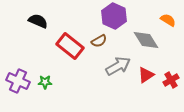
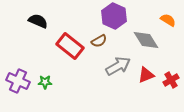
red triangle: rotated 12 degrees clockwise
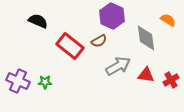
purple hexagon: moved 2 px left
gray diamond: moved 2 px up; rotated 24 degrees clockwise
red triangle: rotated 30 degrees clockwise
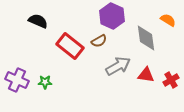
purple cross: moved 1 px left, 1 px up
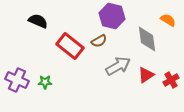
purple hexagon: rotated 10 degrees counterclockwise
gray diamond: moved 1 px right, 1 px down
red triangle: rotated 42 degrees counterclockwise
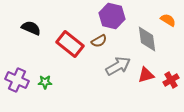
black semicircle: moved 7 px left, 7 px down
red rectangle: moved 2 px up
red triangle: rotated 18 degrees clockwise
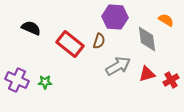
purple hexagon: moved 3 px right, 1 px down; rotated 10 degrees counterclockwise
orange semicircle: moved 2 px left
brown semicircle: rotated 42 degrees counterclockwise
red triangle: moved 1 px right, 1 px up
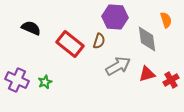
orange semicircle: rotated 42 degrees clockwise
green star: rotated 24 degrees counterclockwise
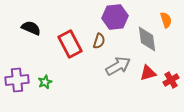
purple hexagon: rotated 10 degrees counterclockwise
red rectangle: rotated 24 degrees clockwise
red triangle: moved 1 px right, 1 px up
purple cross: rotated 30 degrees counterclockwise
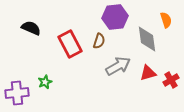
purple cross: moved 13 px down
